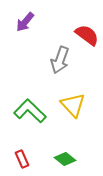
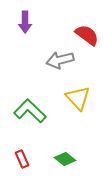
purple arrow: rotated 40 degrees counterclockwise
gray arrow: rotated 56 degrees clockwise
yellow triangle: moved 5 px right, 7 px up
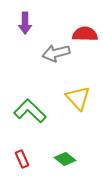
purple arrow: moved 1 px down
red semicircle: moved 2 px left, 1 px up; rotated 35 degrees counterclockwise
gray arrow: moved 4 px left, 7 px up
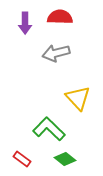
red semicircle: moved 25 px left, 17 px up
green L-shape: moved 19 px right, 18 px down
red rectangle: rotated 30 degrees counterclockwise
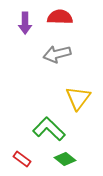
gray arrow: moved 1 px right, 1 px down
yellow triangle: rotated 20 degrees clockwise
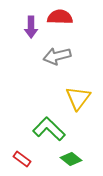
purple arrow: moved 6 px right, 4 px down
gray arrow: moved 2 px down
green diamond: moved 6 px right
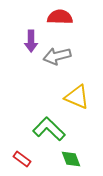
purple arrow: moved 14 px down
yellow triangle: moved 1 px left, 1 px up; rotated 44 degrees counterclockwise
green diamond: rotated 30 degrees clockwise
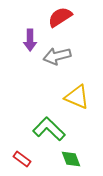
red semicircle: rotated 35 degrees counterclockwise
purple arrow: moved 1 px left, 1 px up
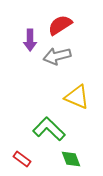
red semicircle: moved 8 px down
